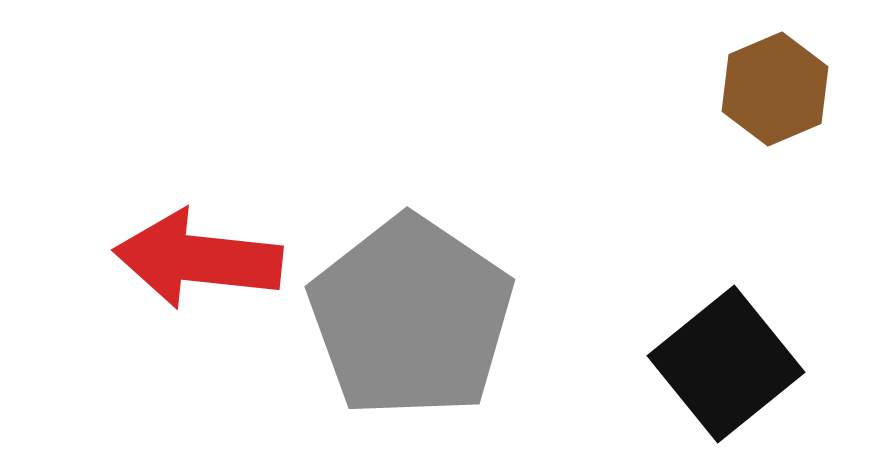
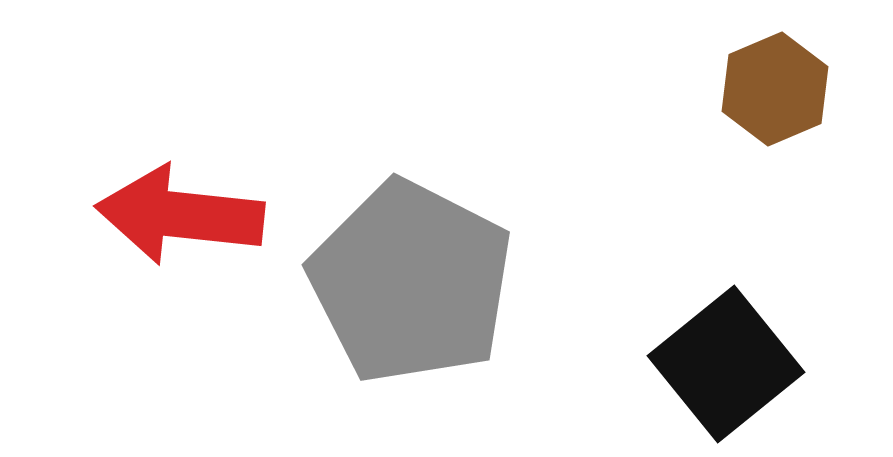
red arrow: moved 18 px left, 44 px up
gray pentagon: moved 35 px up; rotated 7 degrees counterclockwise
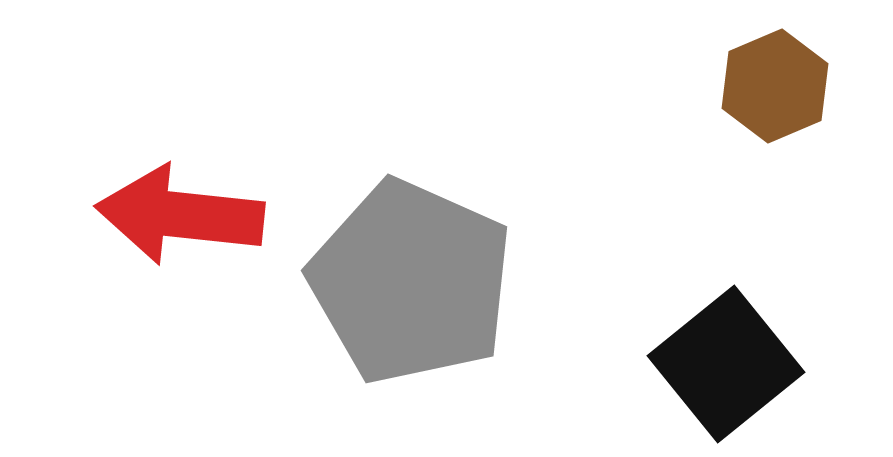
brown hexagon: moved 3 px up
gray pentagon: rotated 3 degrees counterclockwise
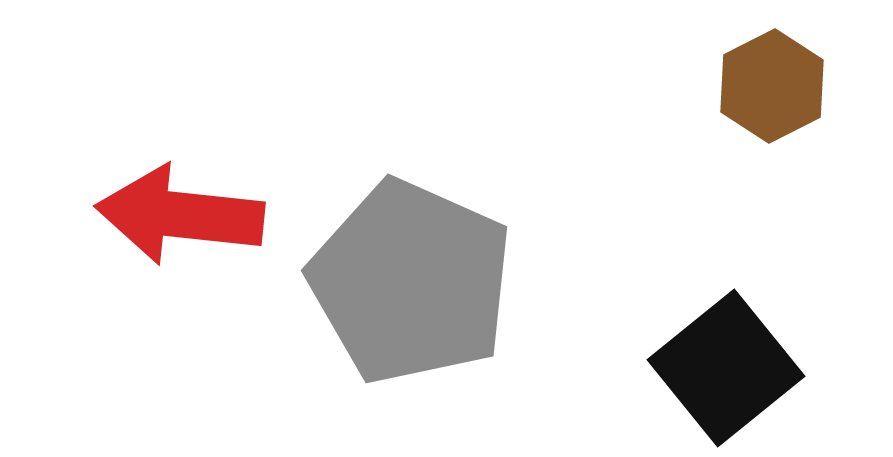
brown hexagon: moved 3 px left; rotated 4 degrees counterclockwise
black square: moved 4 px down
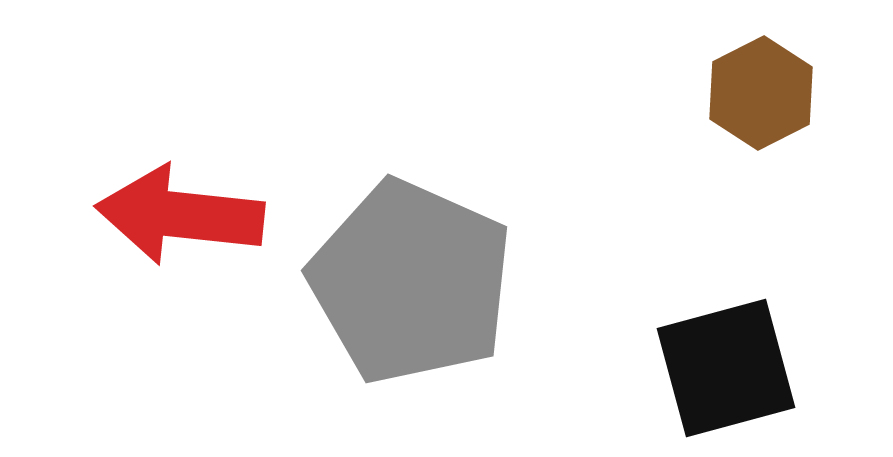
brown hexagon: moved 11 px left, 7 px down
black square: rotated 24 degrees clockwise
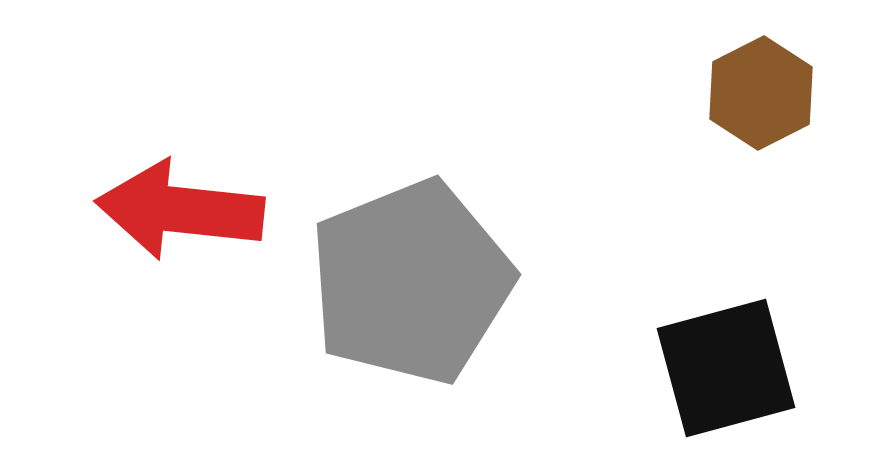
red arrow: moved 5 px up
gray pentagon: rotated 26 degrees clockwise
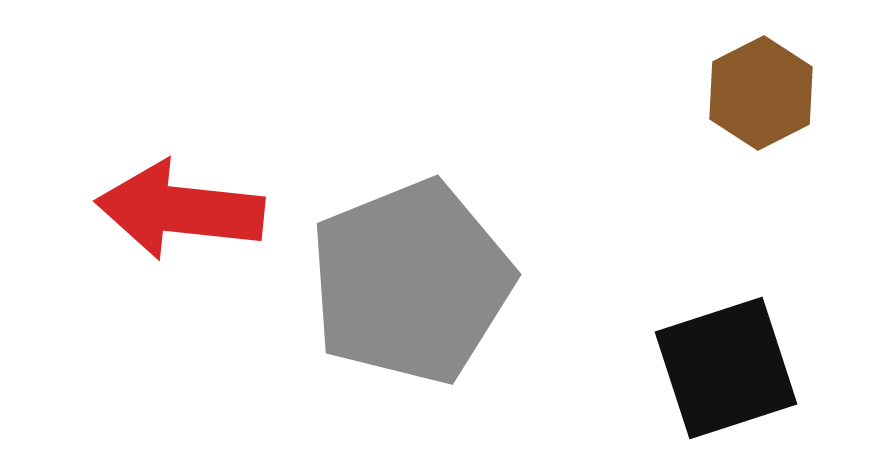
black square: rotated 3 degrees counterclockwise
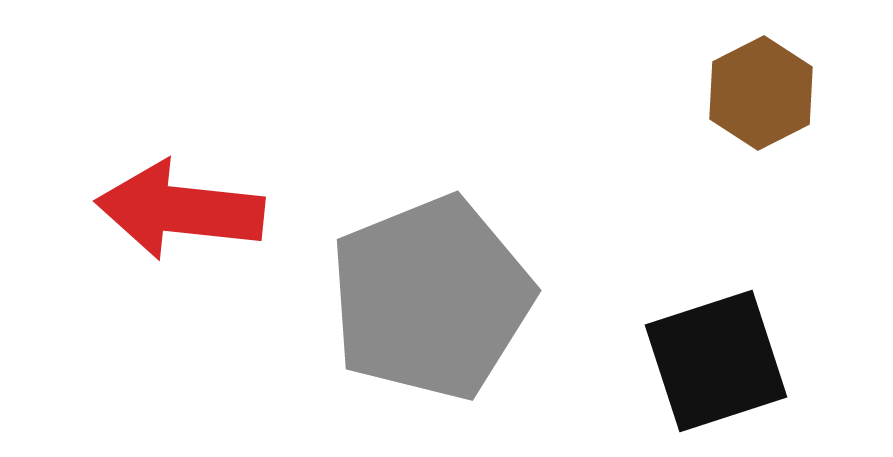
gray pentagon: moved 20 px right, 16 px down
black square: moved 10 px left, 7 px up
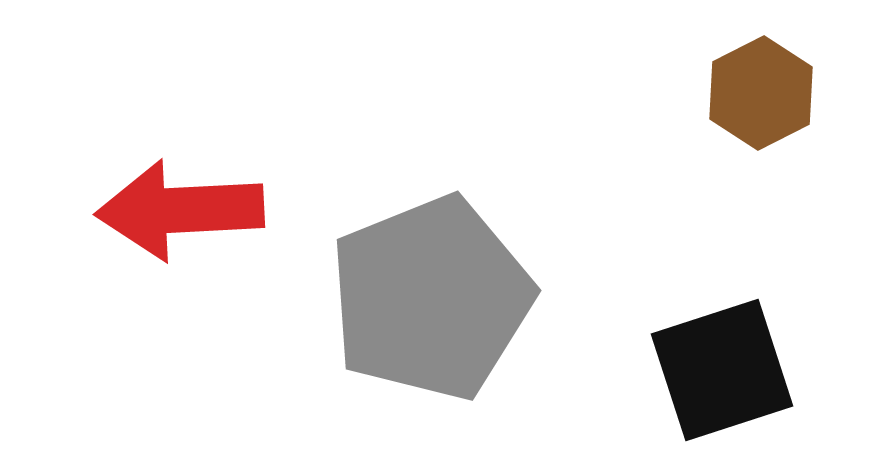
red arrow: rotated 9 degrees counterclockwise
black square: moved 6 px right, 9 px down
